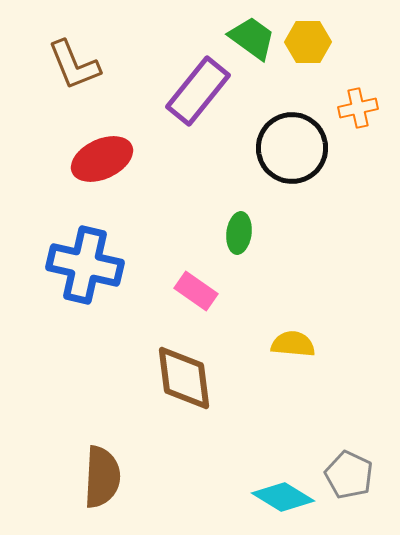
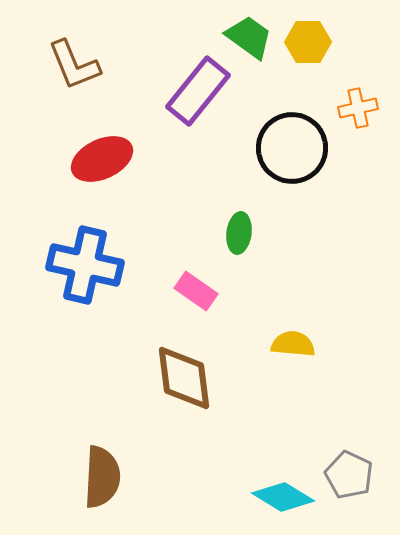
green trapezoid: moved 3 px left, 1 px up
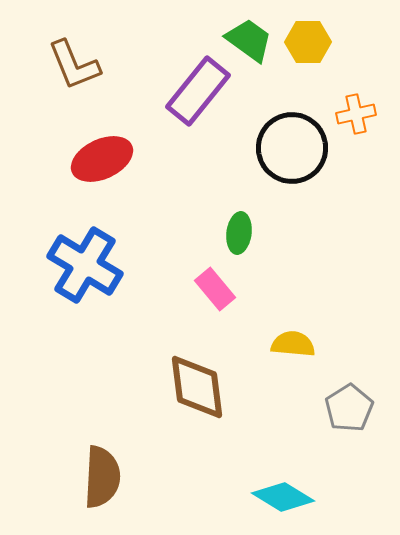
green trapezoid: moved 3 px down
orange cross: moved 2 px left, 6 px down
blue cross: rotated 18 degrees clockwise
pink rectangle: moved 19 px right, 2 px up; rotated 15 degrees clockwise
brown diamond: moved 13 px right, 9 px down
gray pentagon: moved 67 px up; rotated 15 degrees clockwise
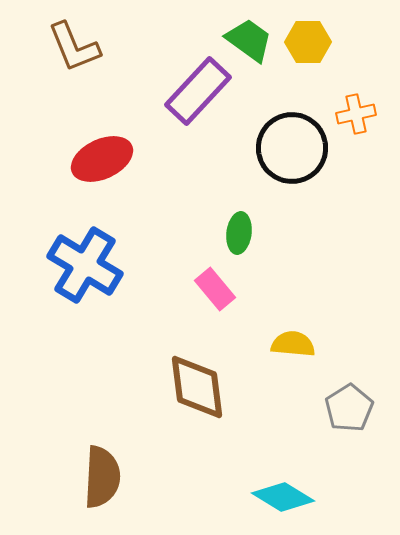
brown L-shape: moved 18 px up
purple rectangle: rotated 4 degrees clockwise
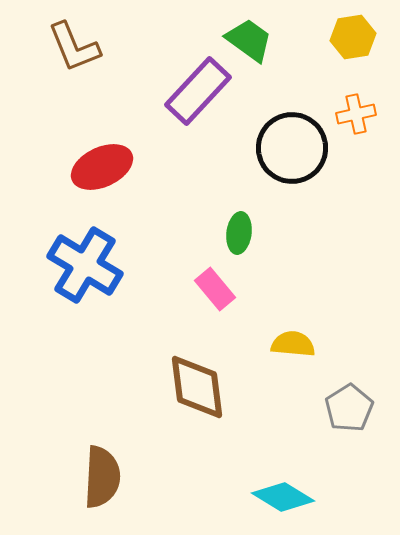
yellow hexagon: moved 45 px right, 5 px up; rotated 9 degrees counterclockwise
red ellipse: moved 8 px down
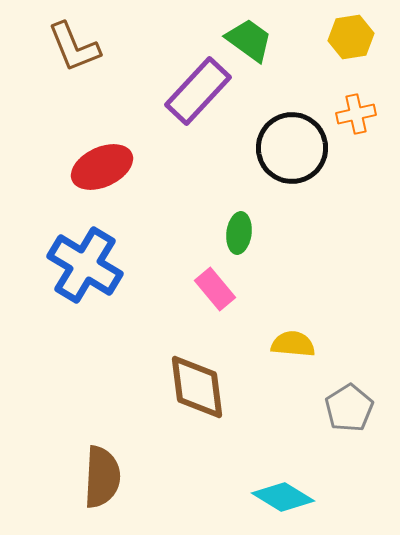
yellow hexagon: moved 2 px left
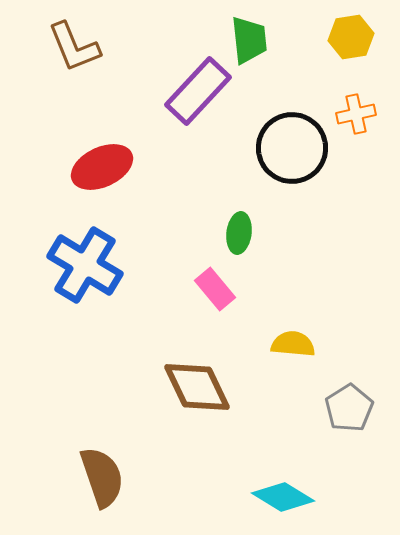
green trapezoid: rotated 48 degrees clockwise
brown diamond: rotated 18 degrees counterclockwise
brown semicircle: rotated 22 degrees counterclockwise
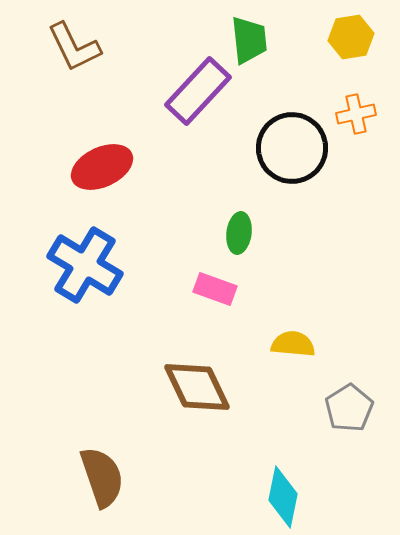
brown L-shape: rotated 4 degrees counterclockwise
pink rectangle: rotated 30 degrees counterclockwise
cyan diamond: rotated 70 degrees clockwise
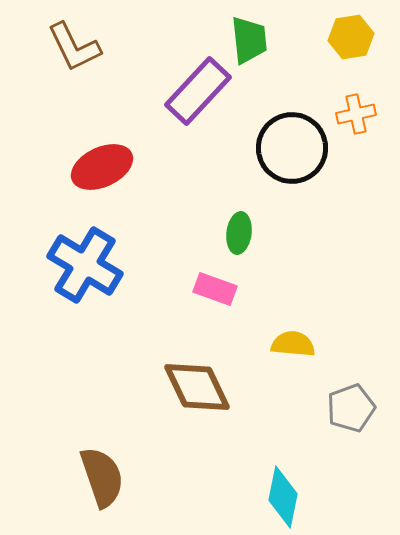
gray pentagon: moved 2 px right; rotated 12 degrees clockwise
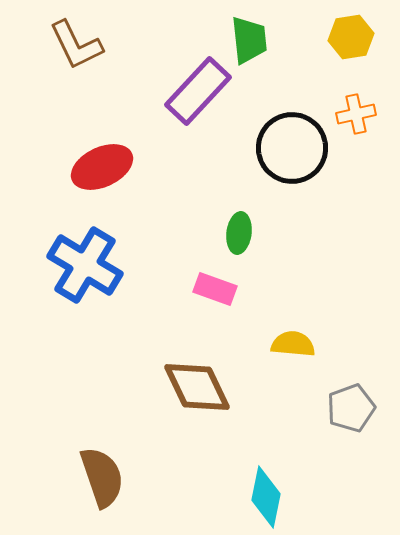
brown L-shape: moved 2 px right, 2 px up
cyan diamond: moved 17 px left
